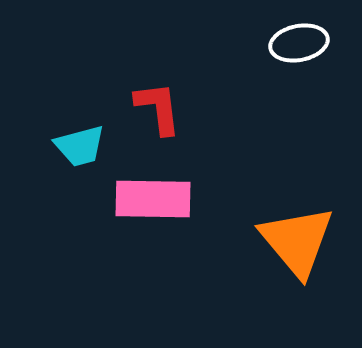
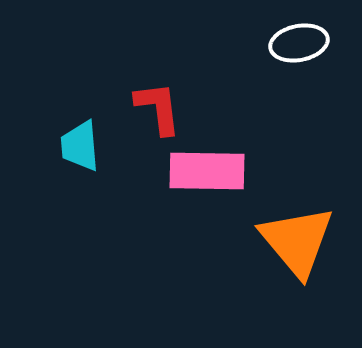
cyan trapezoid: rotated 100 degrees clockwise
pink rectangle: moved 54 px right, 28 px up
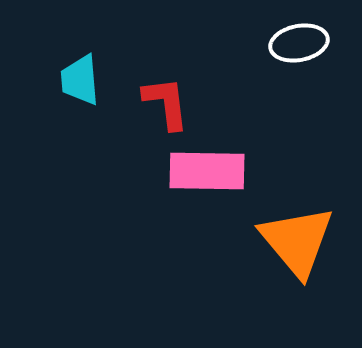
red L-shape: moved 8 px right, 5 px up
cyan trapezoid: moved 66 px up
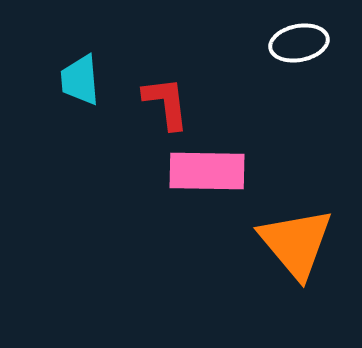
orange triangle: moved 1 px left, 2 px down
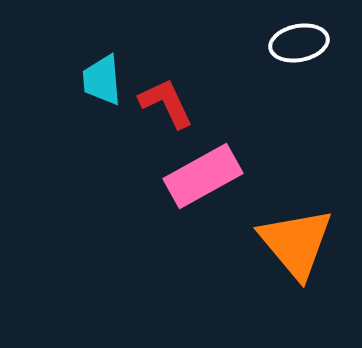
cyan trapezoid: moved 22 px right
red L-shape: rotated 18 degrees counterclockwise
pink rectangle: moved 4 px left, 5 px down; rotated 30 degrees counterclockwise
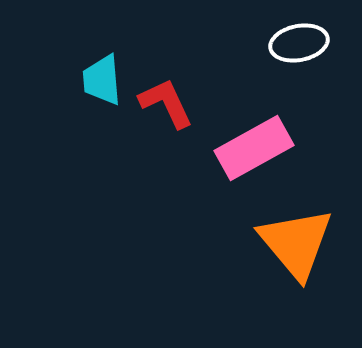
pink rectangle: moved 51 px right, 28 px up
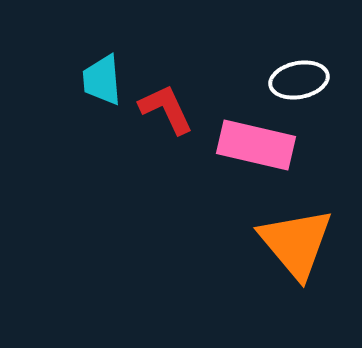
white ellipse: moved 37 px down
red L-shape: moved 6 px down
pink rectangle: moved 2 px right, 3 px up; rotated 42 degrees clockwise
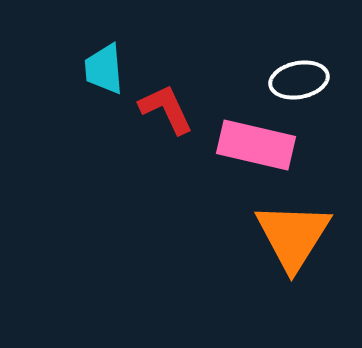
cyan trapezoid: moved 2 px right, 11 px up
orange triangle: moved 3 px left, 7 px up; rotated 12 degrees clockwise
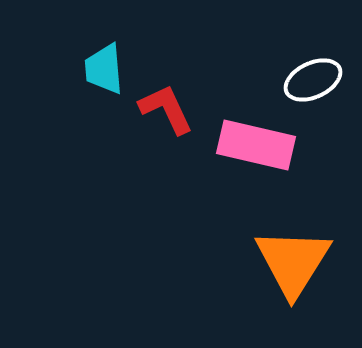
white ellipse: moved 14 px right; rotated 14 degrees counterclockwise
orange triangle: moved 26 px down
